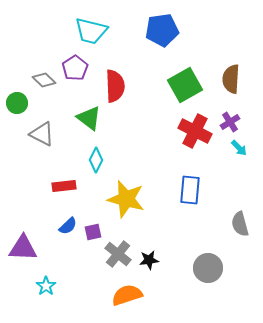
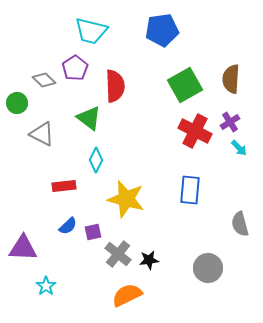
orange semicircle: rotated 8 degrees counterclockwise
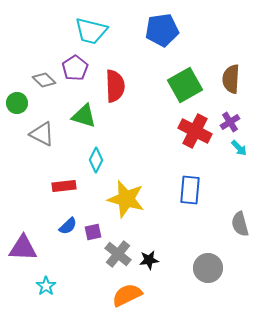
green triangle: moved 5 px left, 2 px up; rotated 20 degrees counterclockwise
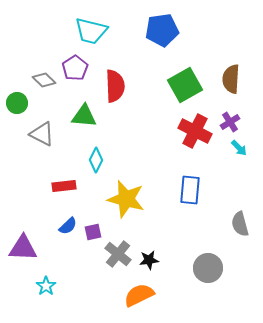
green triangle: rotated 12 degrees counterclockwise
orange semicircle: moved 12 px right
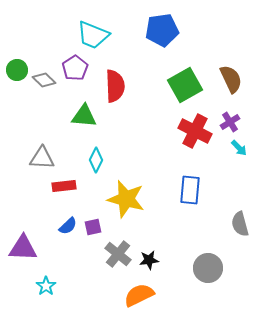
cyan trapezoid: moved 2 px right, 4 px down; rotated 8 degrees clockwise
brown semicircle: rotated 152 degrees clockwise
green circle: moved 33 px up
gray triangle: moved 24 px down; rotated 24 degrees counterclockwise
purple square: moved 5 px up
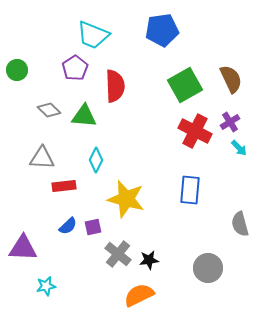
gray diamond: moved 5 px right, 30 px down
cyan star: rotated 24 degrees clockwise
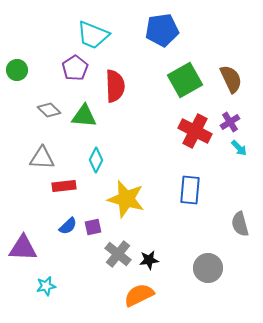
green square: moved 5 px up
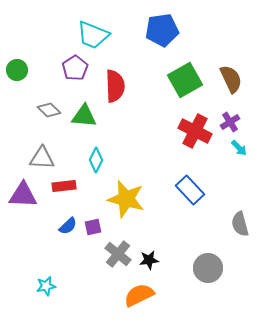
blue rectangle: rotated 48 degrees counterclockwise
purple triangle: moved 53 px up
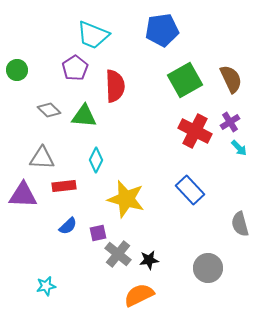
purple square: moved 5 px right, 6 px down
